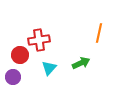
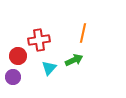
orange line: moved 16 px left
red circle: moved 2 px left, 1 px down
green arrow: moved 7 px left, 3 px up
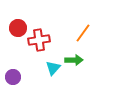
orange line: rotated 24 degrees clockwise
red circle: moved 28 px up
green arrow: rotated 24 degrees clockwise
cyan triangle: moved 4 px right
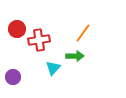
red circle: moved 1 px left, 1 px down
green arrow: moved 1 px right, 4 px up
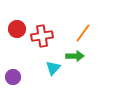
red cross: moved 3 px right, 4 px up
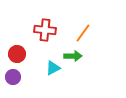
red circle: moved 25 px down
red cross: moved 3 px right, 6 px up; rotated 15 degrees clockwise
green arrow: moved 2 px left
cyan triangle: rotated 21 degrees clockwise
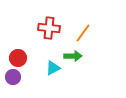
red cross: moved 4 px right, 2 px up
red circle: moved 1 px right, 4 px down
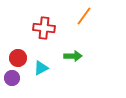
red cross: moved 5 px left
orange line: moved 1 px right, 17 px up
cyan triangle: moved 12 px left
purple circle: moved 1 px left, 1 px down
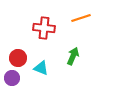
orange line: moved 3 px left, 2 px down; rotated 36 degrees clockwise
green arrow: rotated 66 degrees counterclockwise
cyan triangle: rotated 49 degrees clockwise
